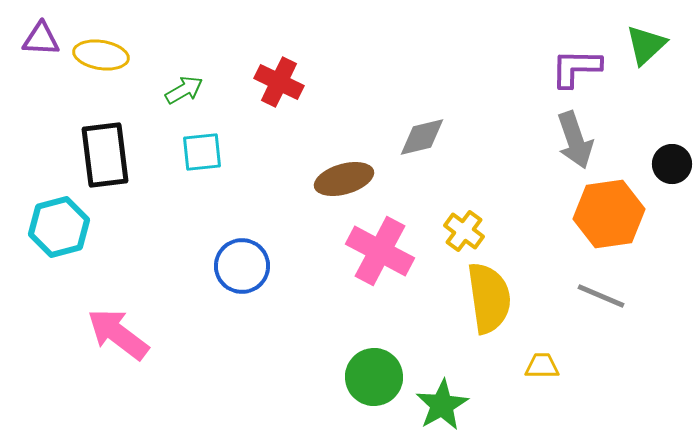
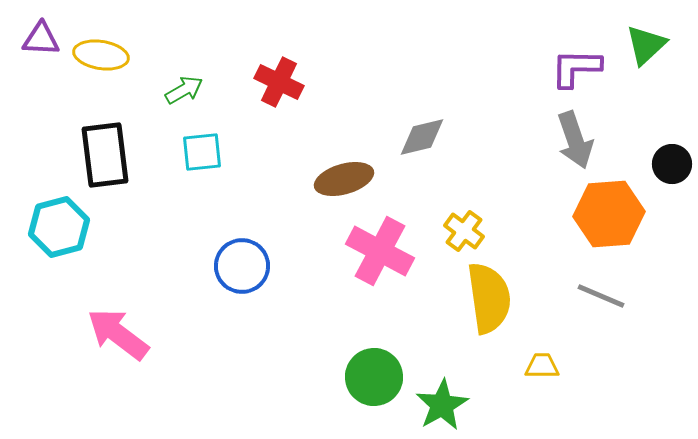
orange hexagon: rotated 4 degrees clockwise
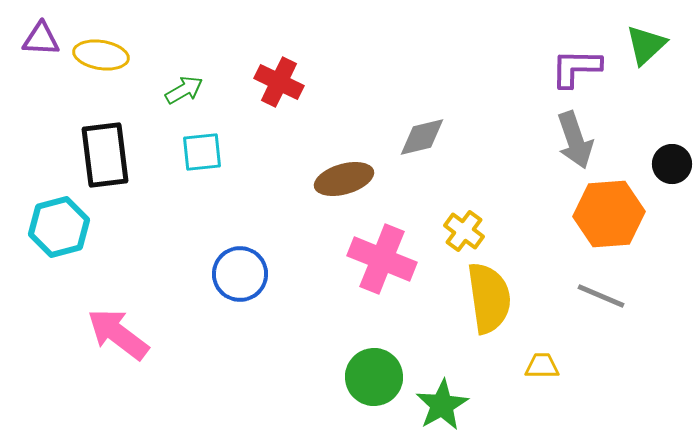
pink cross: moved 2 px right, 8 px down; rotated 6 degrees counterclockwise
blue circle: moved 2 px left, 8 px down
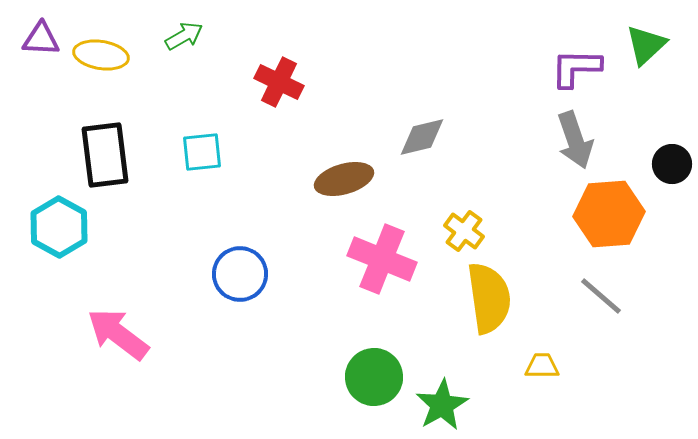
green arrow: moved 54 px up
cyan hexagon: rotated 16 degrees counterclockwise
gray line: rotated 18 degrees clockwise
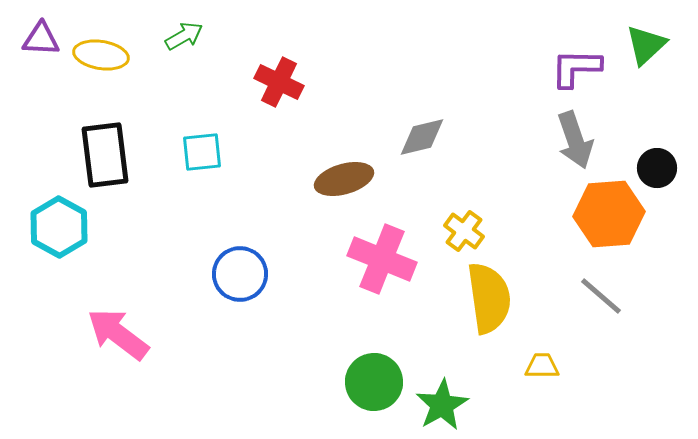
black circle: moved 15 px left, 4 px down
green circle: moved 5 px down
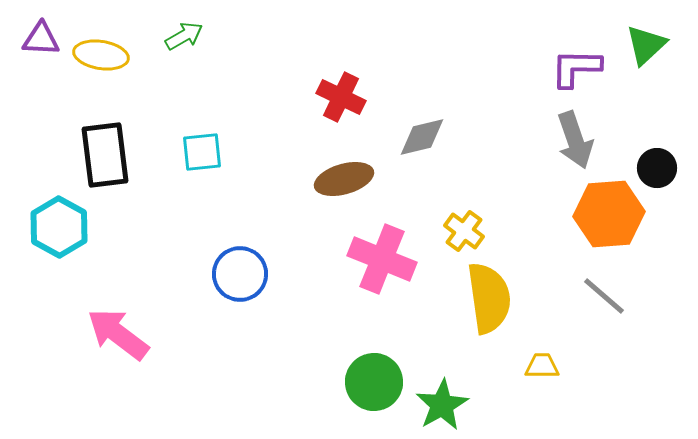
red cross: moved 62 px right, 15 px down
gray line: moved 3 px right
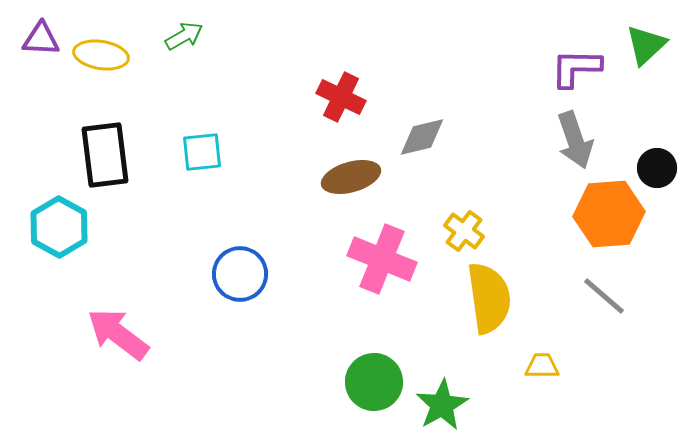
brown ellipse: moved 7 px right, 2 px up
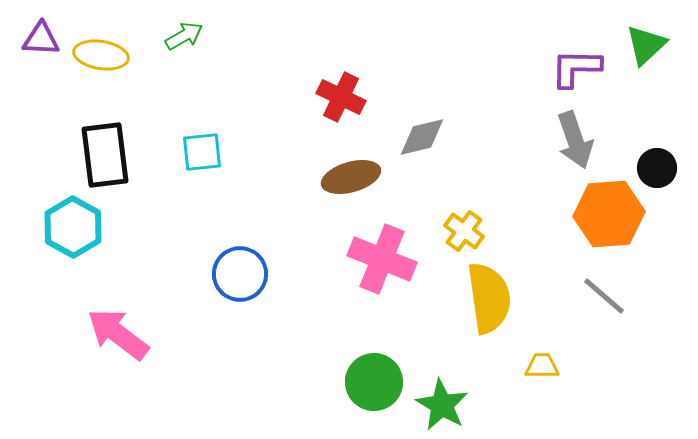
cyan hexagon: moved 14 px right
green star: rotated 12 degrees counterclockwise
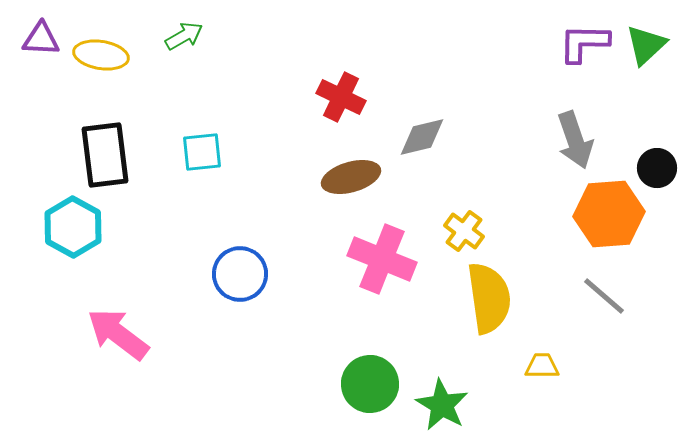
purple L-shape: moved 8 px right, 25 px up
green circle: moved 4 px left, 2 px down
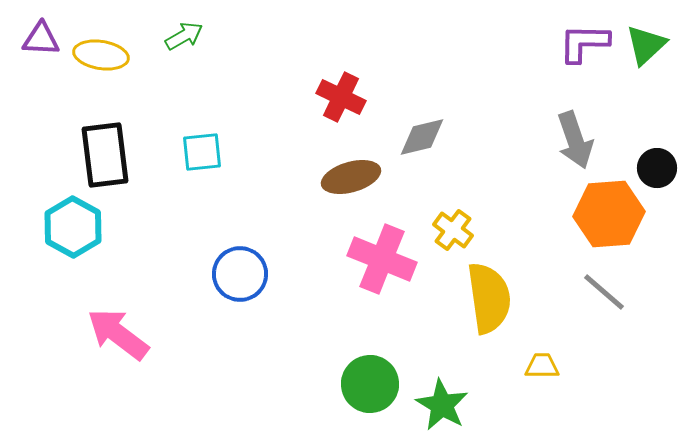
yellow cross: moved 11 px left, 1 px up
gray line: moved 4 px up
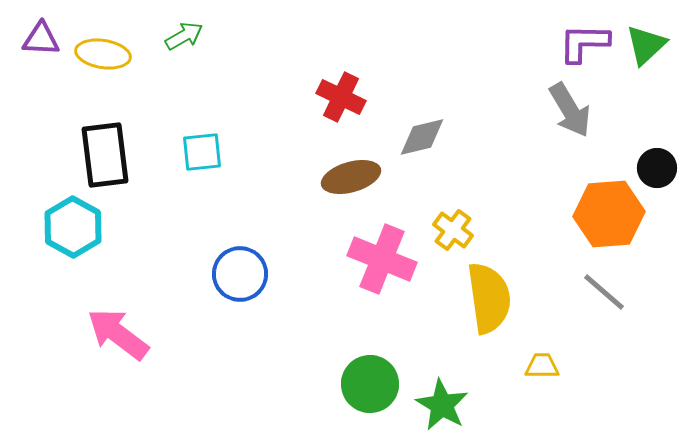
yellow ellipse: moved 2 px right, 1 px up
gray arrow: moved 5 px left, 30 px up; rotated 12 degrees counterclockwise
